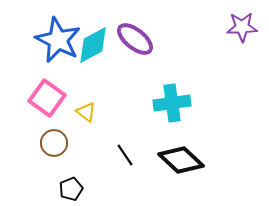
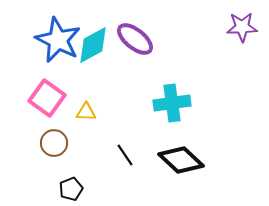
yellow triangle: rotated 35 degrees counterclockwise
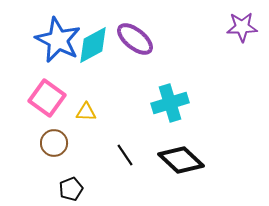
cyan cross: moved 2 px left; rotated 9 degrees counterclockwise
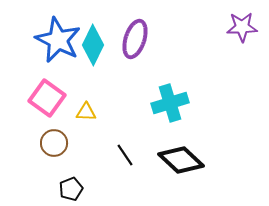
purple ellipse: rotated 69 degrees clockwise
cyan diamond: rotated 36 degrees counterclockwise
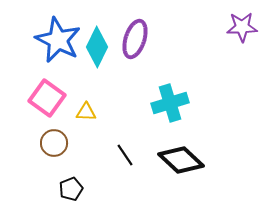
cyan diamond: moved 4 px right, 2 px down
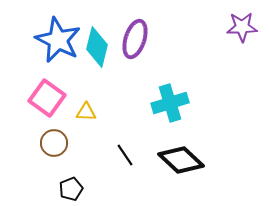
cyan diamond: rotated 12 degrees counterclockwise
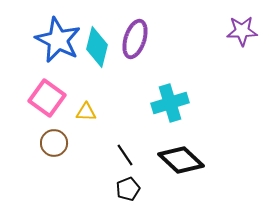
purple star: moved 4 px down
black pentagon: moved 57 px right
